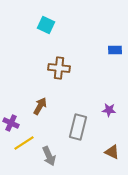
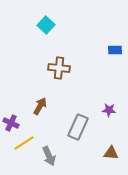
cyan square: rotated 18 degrees clockwise
gray rectangle: rotated 10 degrees clockwise
brown triangle: moved 1 px left, 1 px down; rotated 21 degrees counterclockwise
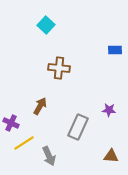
brown triangle: moved 3 px down
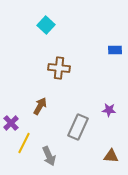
purple cross: rotated 21 degrees clockwise
yellow line: rotated 30 degrees counterclockwise
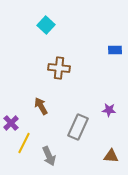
brown arrow: moved 1 px right; rotated 60 degrees counterclockwise
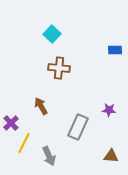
cyan square: moved 6 px right, 9 px down
